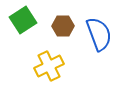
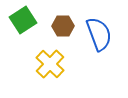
yellow cross: moved 1 px right, 2 px up; rotated 20 degrees counterclockwise
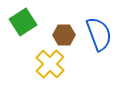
green square: moved 2 px down
brown hexagon: moved 1 px right, 9 px down
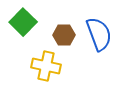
green square: rotated 12 degrees counterclockwise
yellow cross: moved 4 px left, 2 px down; rotated 32 degrees counterclockwise
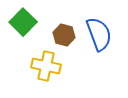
brown hexagon: rotated 15 degrees clockwise
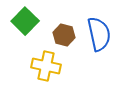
green square: moved 2 px right, 1 px up
blue semicircle: rotated 8 degrees clockwise
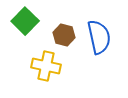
blue semicircle: moved 3 px down
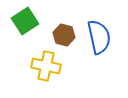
green square: rotated 12 degrees clockwise
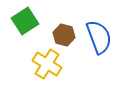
blue semicircle: rotated 8 degrees counterclockwise
yellow cross: moved 1 px right, 2 px up; rotated 20 degrees clockwise
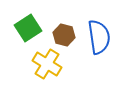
green square: moved 3 px right, 7 px down
blue semicircle: rotated 12 degrees clockwise
